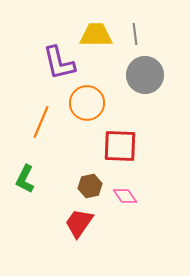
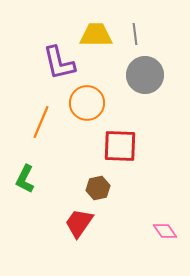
brown hexagon: moved 8 px right, 2 px down
pink diamond: moved 40 px right, 35 px down
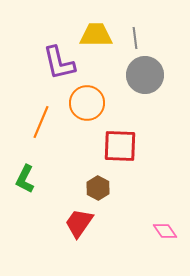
gray line: moved 4 px down
brown hexagon: rotated 20 degrees counterclockwise
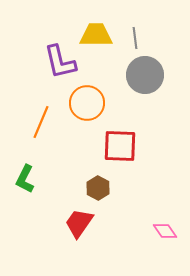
purple L-shape: moved 1 px right, 1 px up
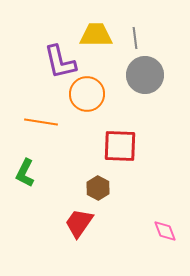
orange circle: moved 9 px up
orange line: rotated 76 degrees clockwise
green L-shape: moved 6 px up
pink diamond: rotated 15 degrees clockwise
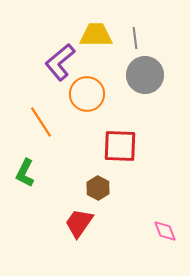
purple L-shape: rotated 63 degrees clockwise
orange line: rotated 48 degrees clockwise
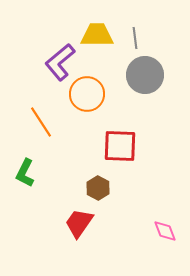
yellow trapezoid: moved 1 px right
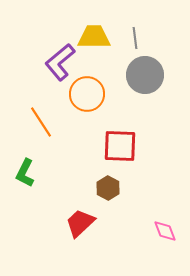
yellow trapezoid: moved 3 px left, 2 px down
brown hexagon: moved 10 px right
red trapezoid: moved 1 px right; rotated 12 degrees clockwise
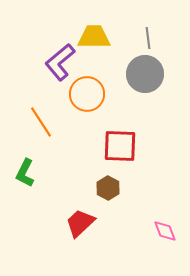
gray line: moved 13 px right
gray circle: moved 1 px up
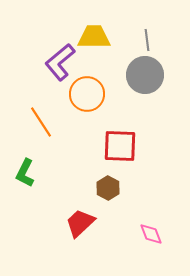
gray line: moved 1 px left, 2 px down
gray circle: moved 1 px down
pink diamond: moved 14 px left, 3 px down
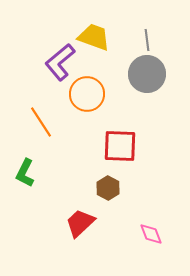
yellow trapezoid: rotated 20 degrees clockwise
gray circle: moved 2 px right, 1 px up
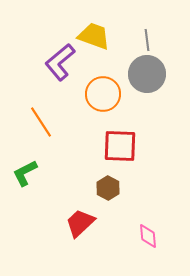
yellow trapezoid: moved 1 px up
orange circle: moved 16 px right
green L-shape: rotated 36 degrees clockwise
pink diamond: moved 3 px left, 2 px down; rotated 15 degrees clockwise
